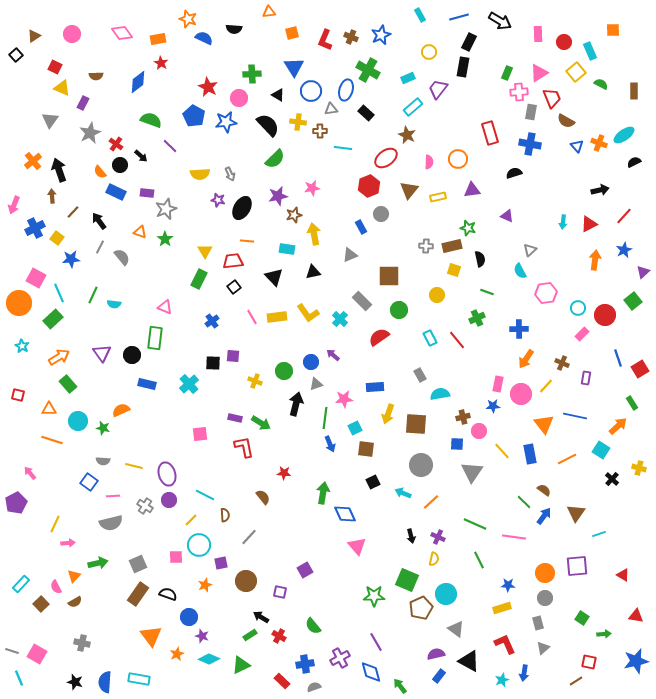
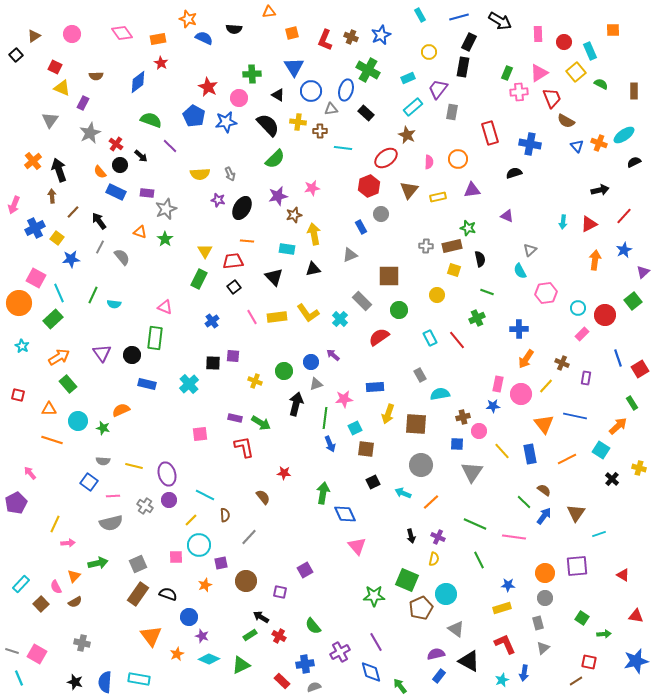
gray rectangle at (531, 112): moved 79 px left
black triangle at (313, 272): moved 3 px up
purple cross at (340, 658): moved 6 px up
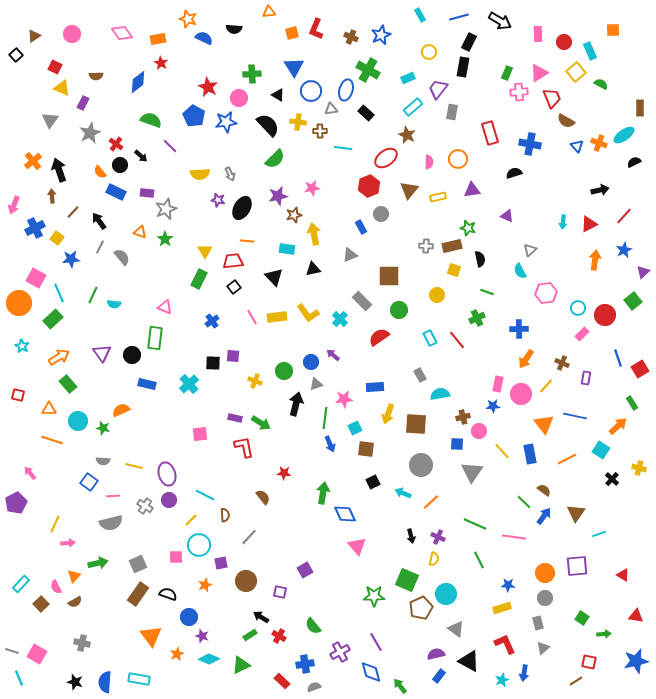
red L-shape at (325, 40): moved 9 px left, 11 px up
brown rectangle at (634, 91): moved 6 px right, 17 px down
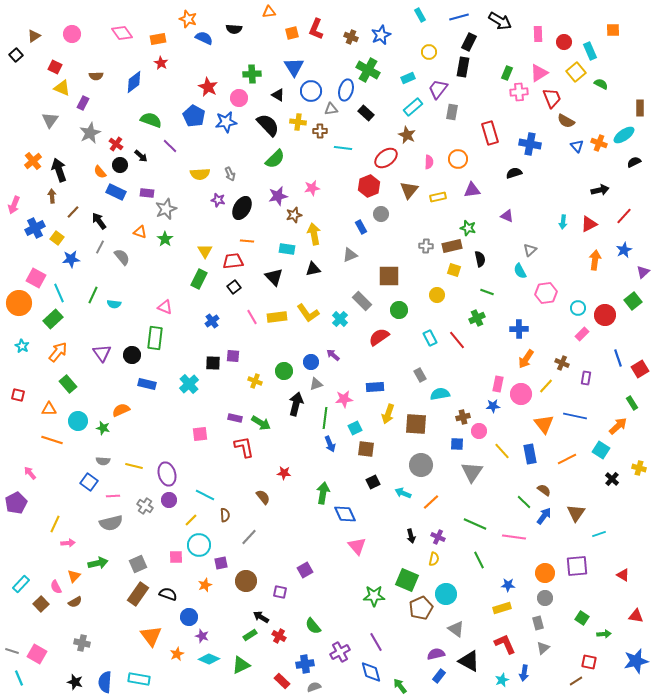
blue diamond at (138, 82): moved 4 px left
orange arrow at (59, 357): moved 1 px left, 5 px up; rotated 20 degrees counterclockwise
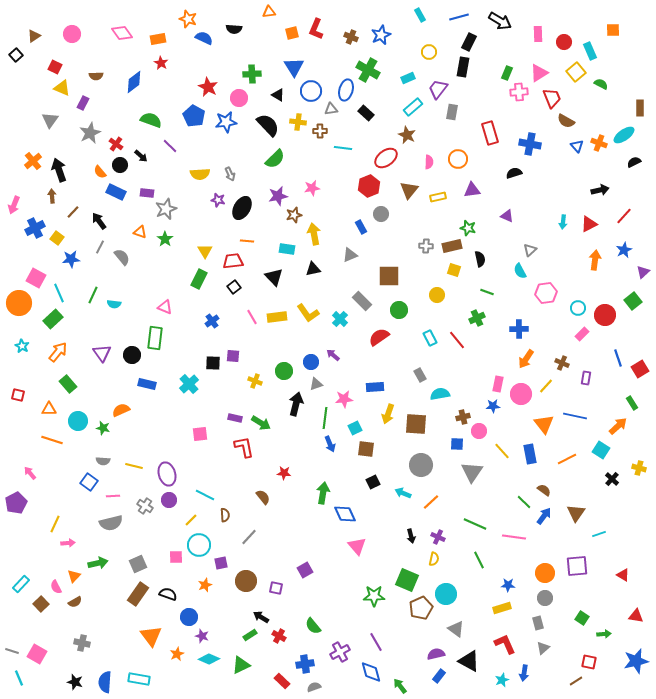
purple square at (280, 592): moved 4 px left, 4 px up
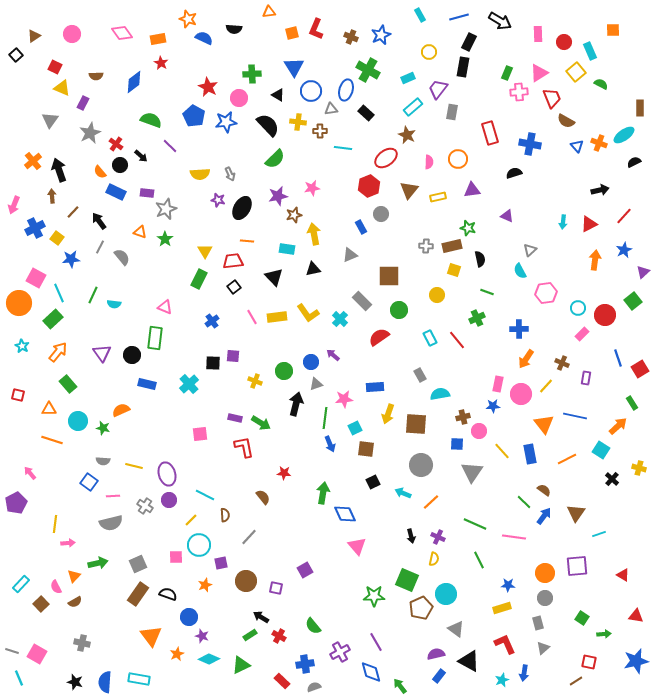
yellow line at (55, 524): rotated 18 degrees counterclockwise
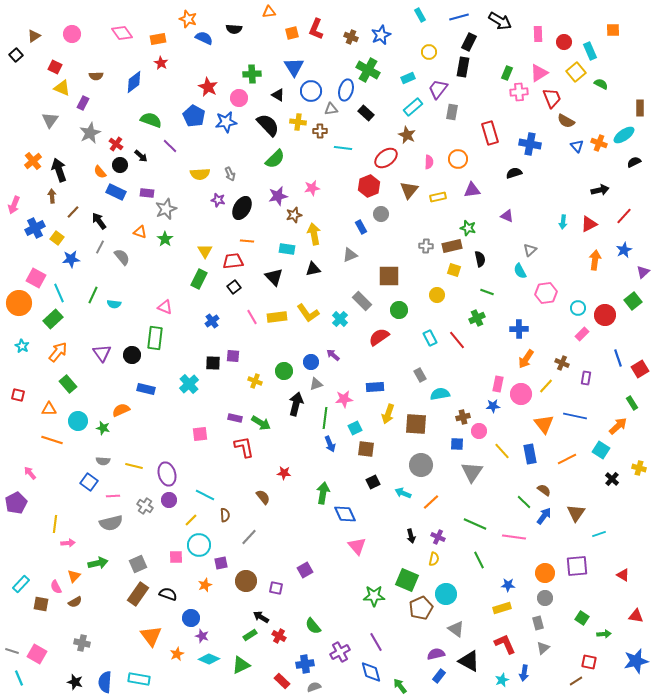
blue rectangle at (147, 384): moved 1 px left, 5 px down
brown square at (41, 604): rotated 35 degrees counterclockwise
blue circle at (189, 617): moved 2 px right, 1 px down
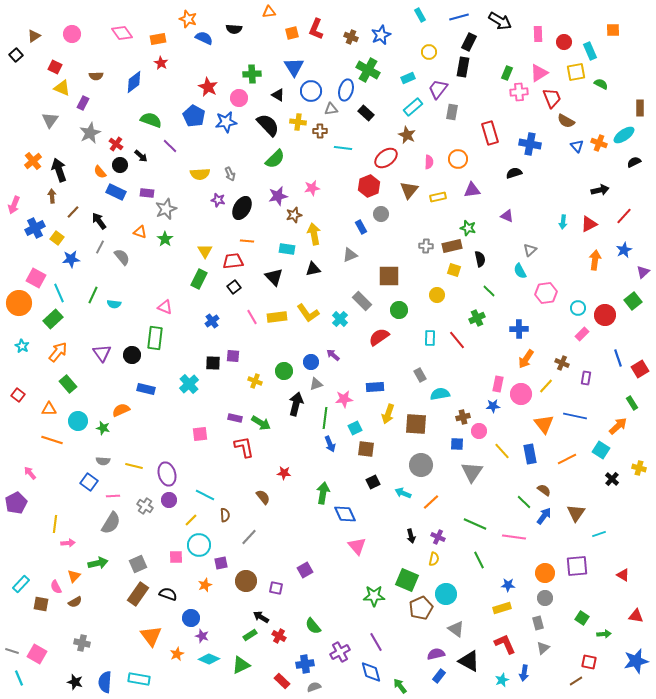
yellow square at (576, 72): rotated 30 degrees clockwise
green line at (487, 292): moved 2 px right, 1 px up; rotated 24 degrees clockwise
cyan rectangle at (430, 338): rotated 28 degrees clockwise
red square at (18, 395): rotated 24 degrees clockwise
gray semicircle at (111, 523): rotated 45 degrees counterclockwise
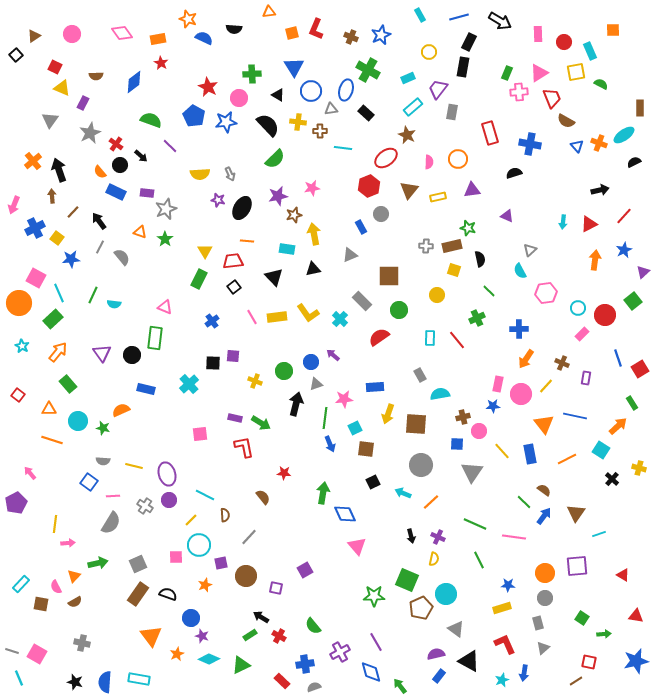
brown circle at (246, 581): moved 5 px up
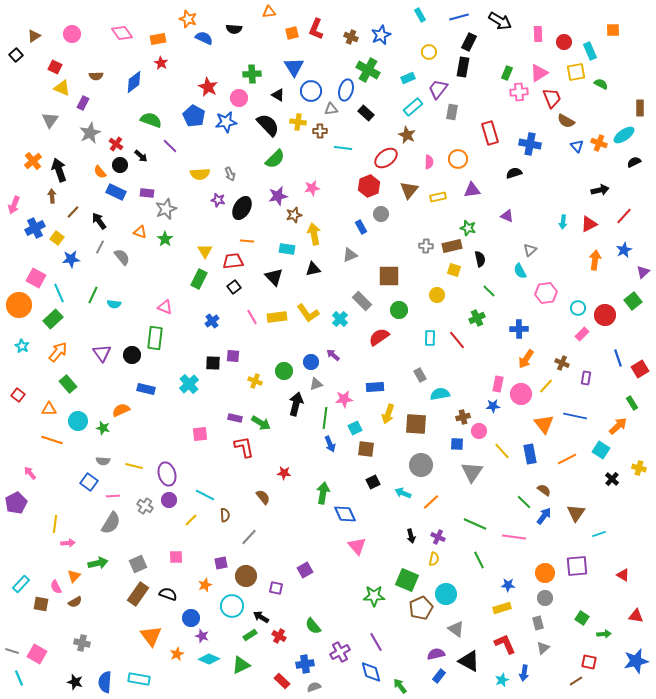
orange circle at (19, 303): moved 2 px down
cyan circle at (199, 545): moved 33 px right, 61 px down
